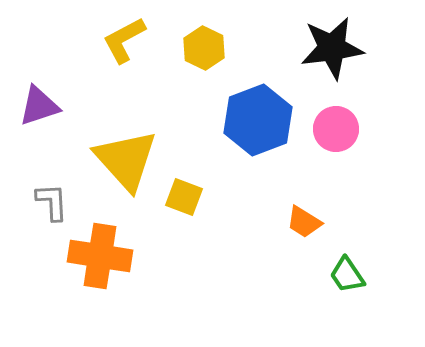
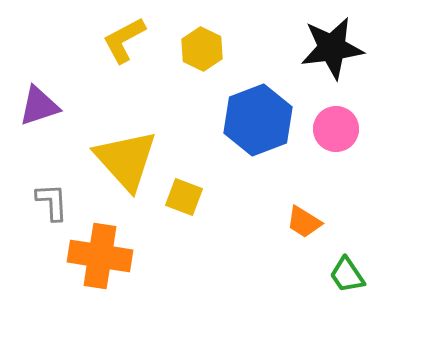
yellow hexagon: moved 2 px left, 1 px down
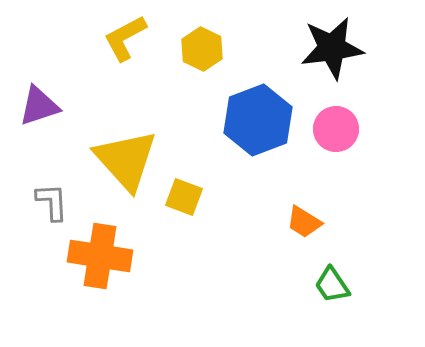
yellow L-shape: moved 1 px right, 2 px up
green trapezoid: moved 15 px left, 10 px down
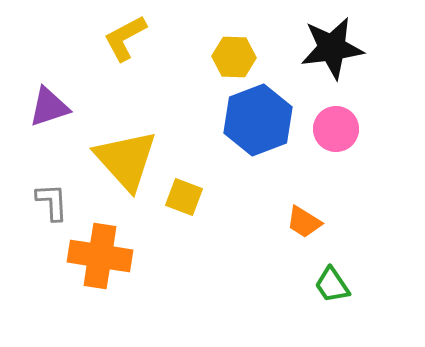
yellow hexagon: moved 32 px right, 8 px down; rotated 24 degrees counterclockwise
purple triangle: moved 10 px right, 1 px down
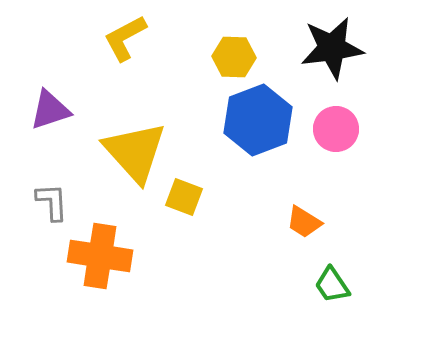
purple triangle: moved 1 px right, 3 px down
yellow triangle: moved 9 px right, 8 px up
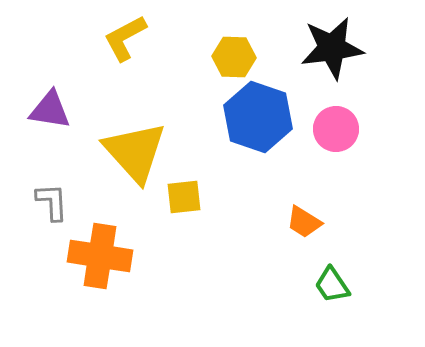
purple triangle: rotated 27 degrees clockwise
blue hexagon: moved 3 px up; rotated 20 degrees counterclockwise
yellow square: rotated 27 degrees counterclockwise
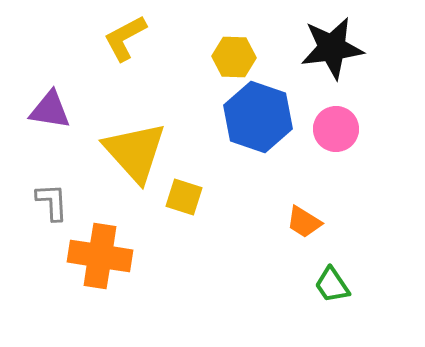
yellow square: rotated 24 degrees clockwise
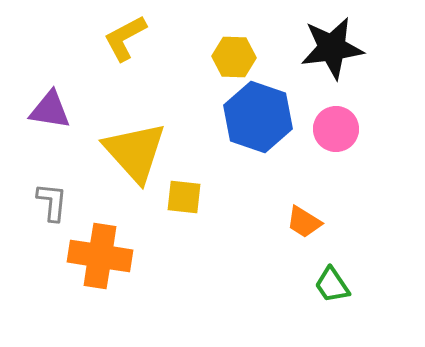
yellow square: rotated 12 degrees counterclockwise
gray L-shape: rotated 9 degrees clockwise
